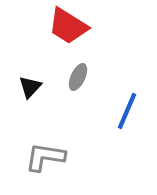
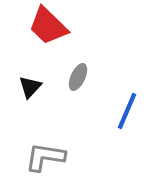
red trapezoid: moved 20 px left; rotated 12 degrees clockwise
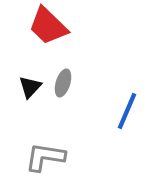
gray ellipse: moved 15 px left, 6 px down; rotated 8 degrees counterclockwise
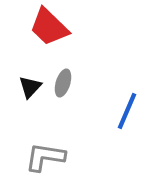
red trapezoid: moved 1 px right, 1 px down
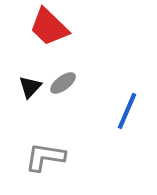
gray ellipse: rotated 36 degrees clockwise
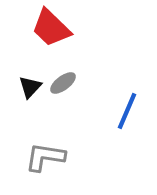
red trapezoid: moved 2 px right, 1 px down
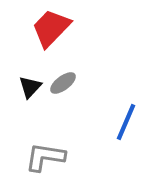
red trapezoid: rotated 90 degrees clockwise
blue line: moved 1 px left, 11 px down
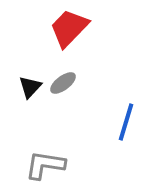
red trapezoid: moved 18 px right
blue line: rotated 6 degrees counterclockwise
gray L-shape: moved 8 px down
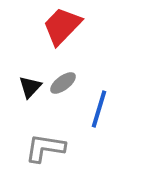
red trapezoid: moved 7 px left, 2 px up
blue line: moved 27 px left, 13 px up
gray L-shape: moved 17 px up
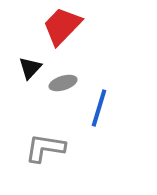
gray ellipse: rotated 20 degrees clockwise
black triangle: moved 19 px up
blue line: moved 1 px up
